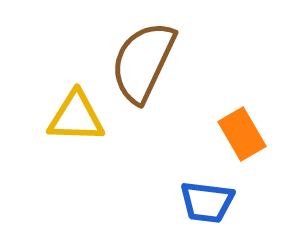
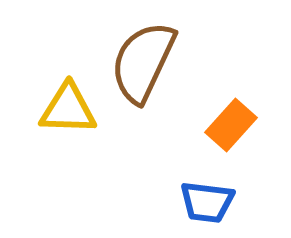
yellow triangle: moved 8 px left, 8 px up
orange rectangle: moved 11 px left, 9 px up; rotated 72 degrees clockwise
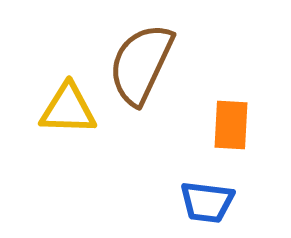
brown semicircle: moved 2 px left, 2 px down
orange rectangle: rotated 39 degrees counterclockwise
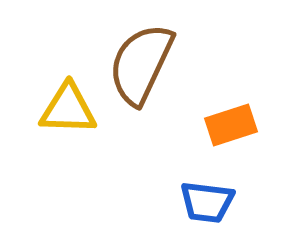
orange rectangle: rotated 69 degrees clockwise
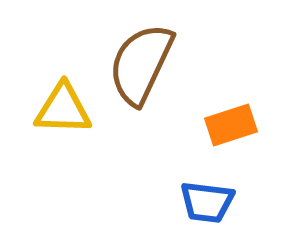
yellow triangle: moved 5 px left
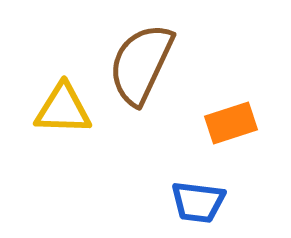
orange rectangle: moved 2 px up
blue trapezoid: moved 9 px left
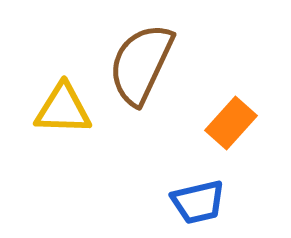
orange rectangle: rotated 30 degrees counterclockwise
blue trapezoid: rotated 20 degrees counterclockwise
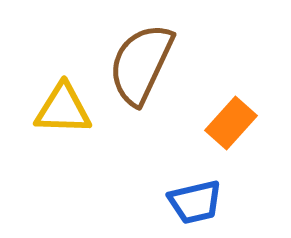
blue trapezoid: moved 3 px left
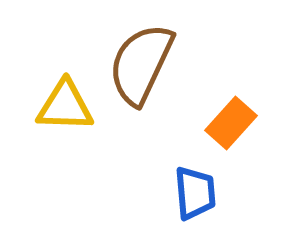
yellow triangle: moved 2 px right, 3 px up
blue trapezoid: moved 9 px up; rotated 82 degrees counterclockwise
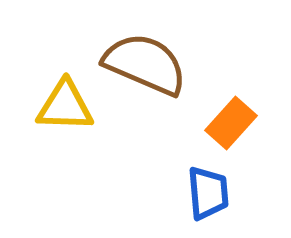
brown semicircle: moved 4 px right; rotated 88 degrees clockwise
blue trapezoid: moved 13 px right
